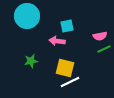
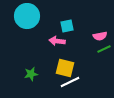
green star: moved 13 px down
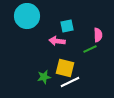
pink semicircle: moved 2 px left, 1 px up; rotated 80 degrees counterclockwise
green line: moved 14 px left
green star: moved 13 px right, 3 px down
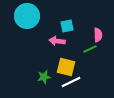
yellow square: moved 1 px right, 1 px up
white line: moved 1 px right
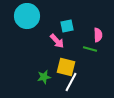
pink arrow: rotated 140 degrees counterclockwise
green line: rotated 40 degrees clockwise
white line: rotated 36 degrees counterclockwise
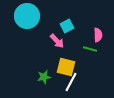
cyan square: rotated 16 degrees counterclockwise
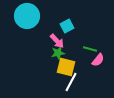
pink semicircle: moved 25 px down; rotated 40 degrees clockwise
green star: moved 14 px right, 24 px up
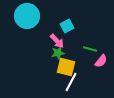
pink semicircle: moved 3 px right, 1 px down
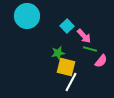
cyan square: rotated 16 degrees counterclockwise
pink arrow: moved 27 px right, 5 px up
